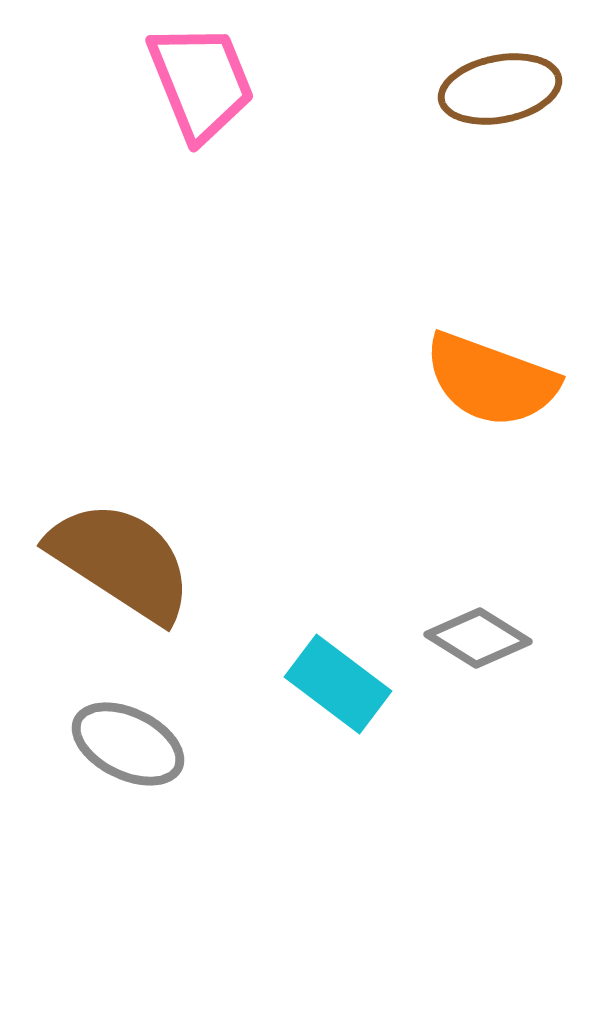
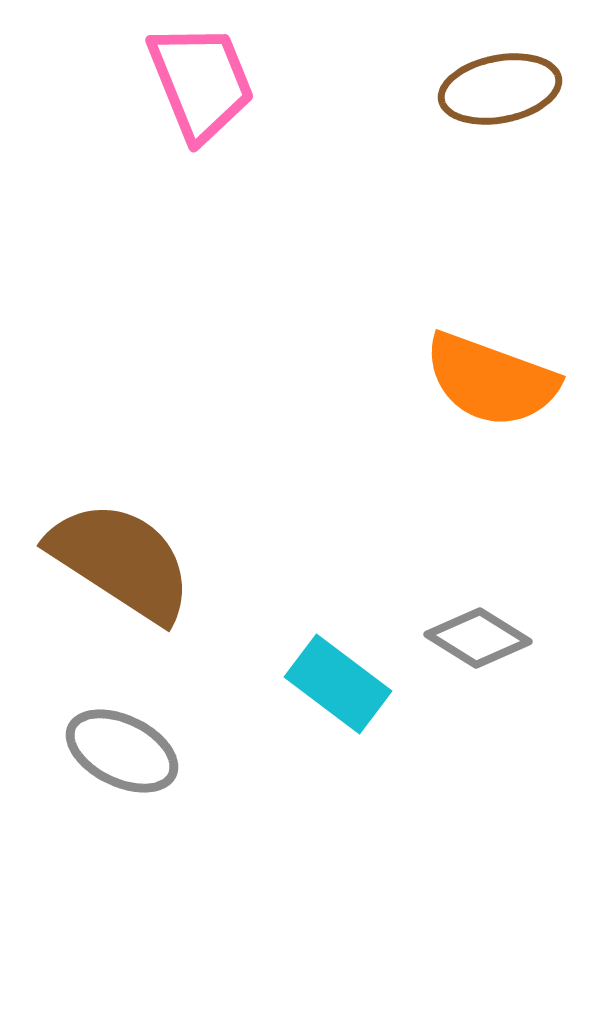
gray ellipse: moved 6 px left, 7 px down
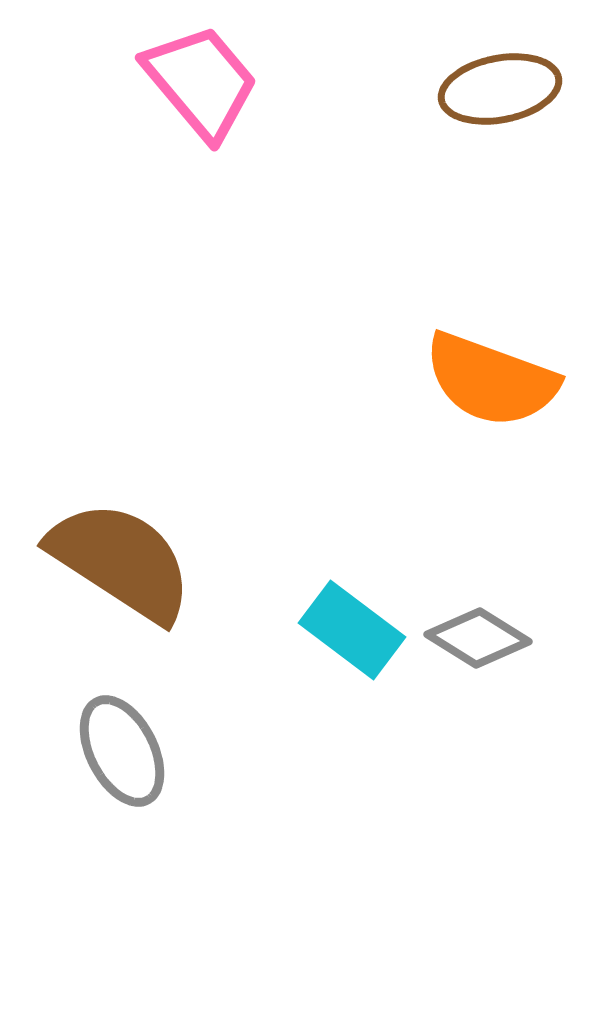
pink trapezoid: rotated 18 degrees counterclockwise
cyan rectangle: moved 14 px right, 54 px up
gray ellipse: rotated 37 degrees clockwise
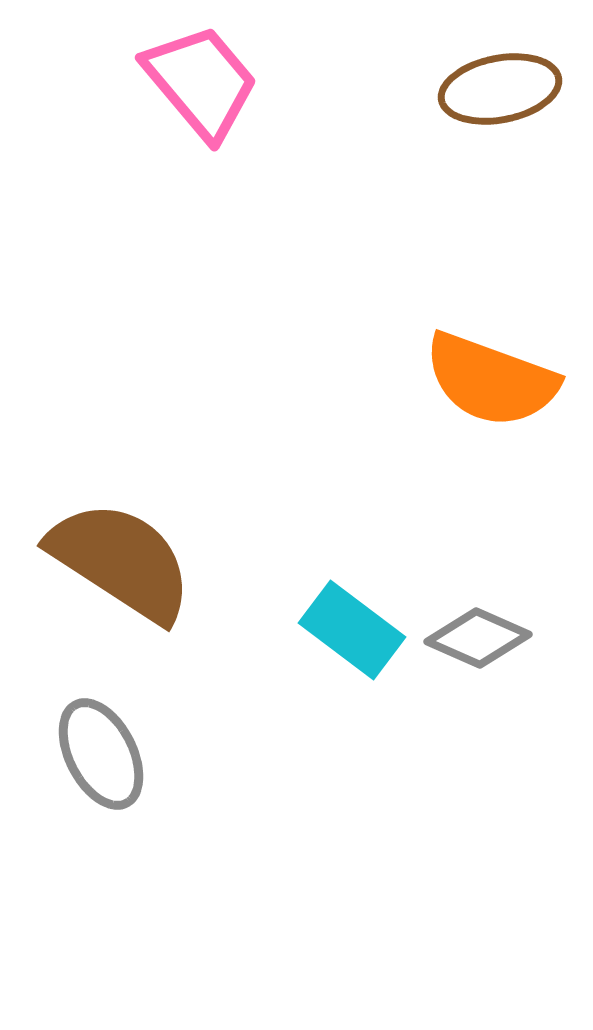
gray diamond: rotated 8 degrees counterclockwise
gray ellipse: moved 21 px left, 3 px down
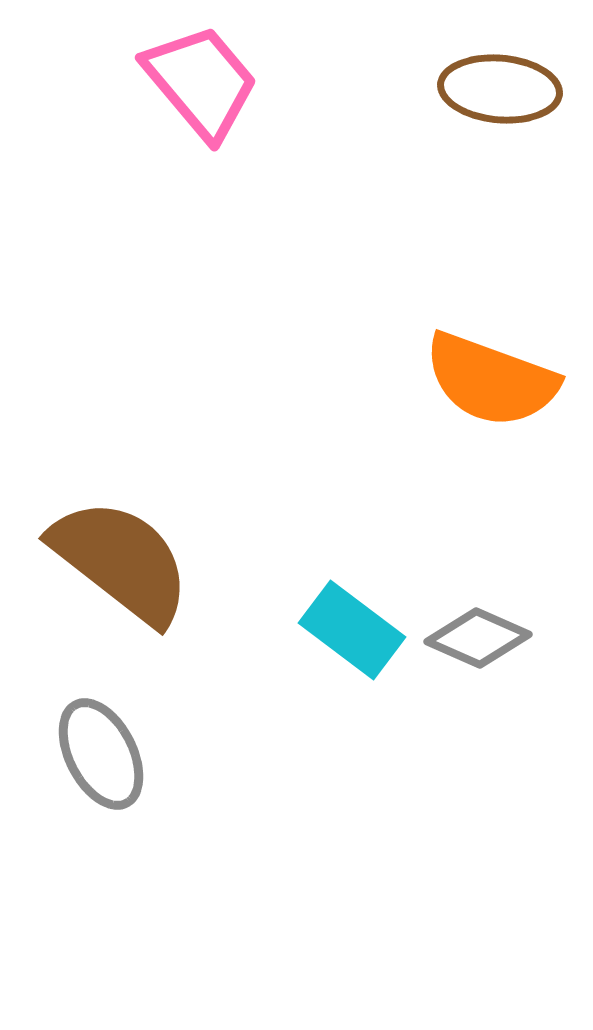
brown ellipse: rotated 16 degrees clockwise
brown semicircle: rotated 5 degrees clockwise
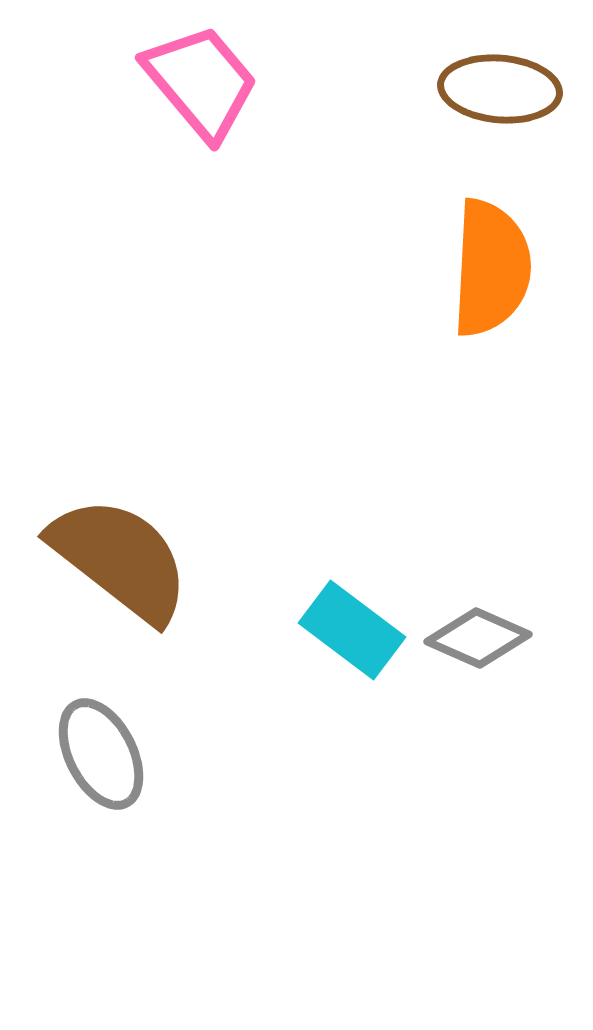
orange semicircle: moved 112 px up; rotated 107 degrees counterclockwise
brown semicircle: moved 1 px left, 2 px up
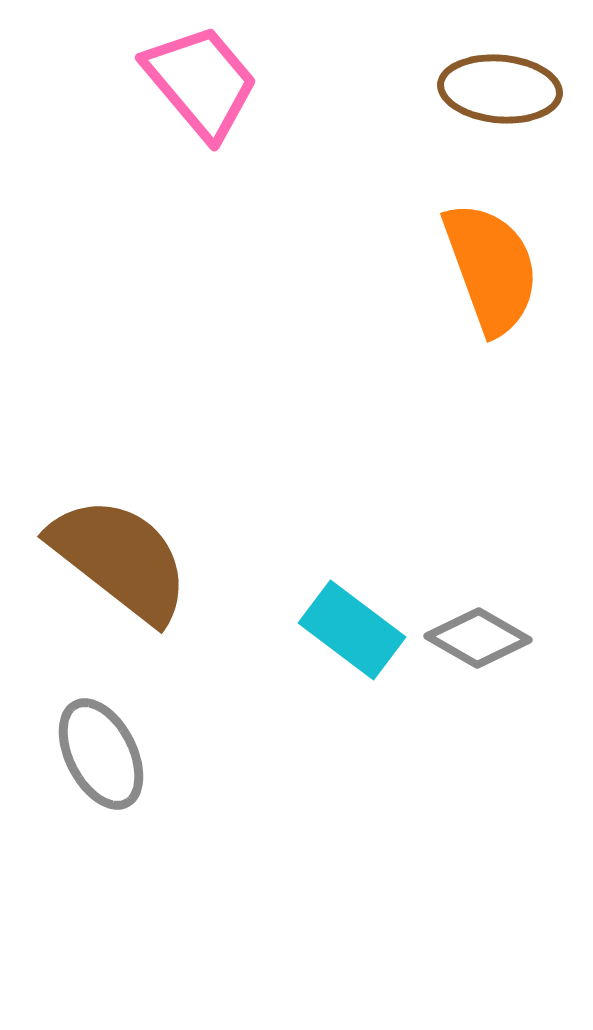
orange semicircle: rotated 23 degrees counterclockwise
gray diamond: rotated 6 degrees clockwise
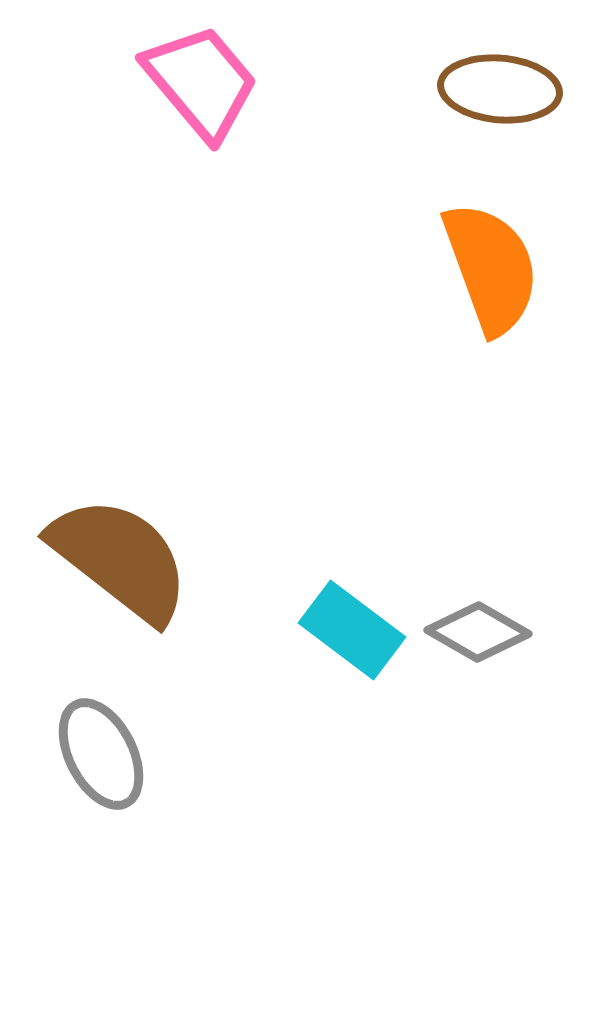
gray diamond: moved 6 px up
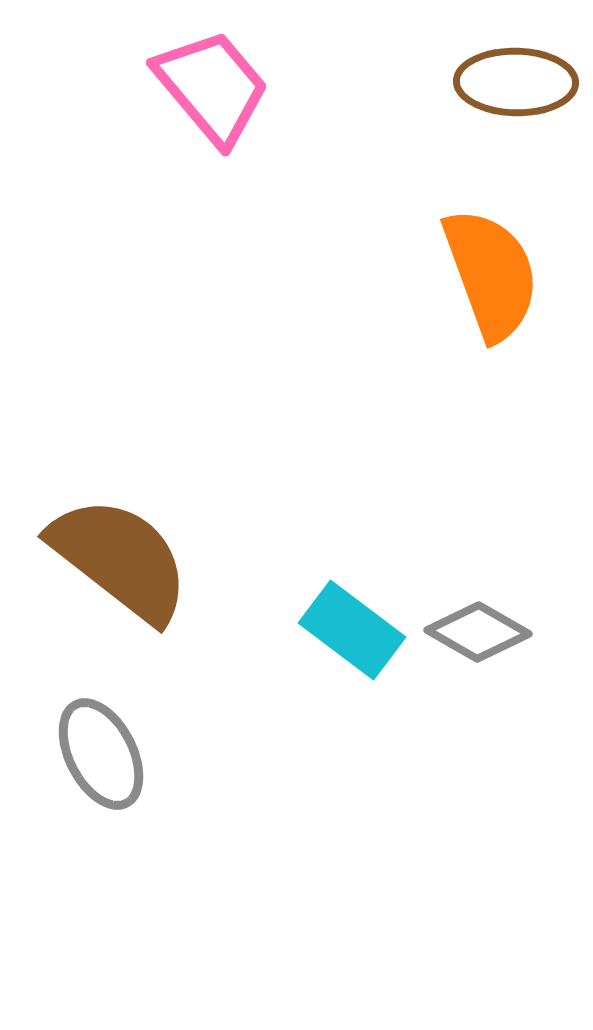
pink trapezoid: moved 11 px right, 5 px down
brown ellipse: moved 16 px right, 7 px up; rotated 4 degrees counterclockwise
orange semicircle: moved 6 px down
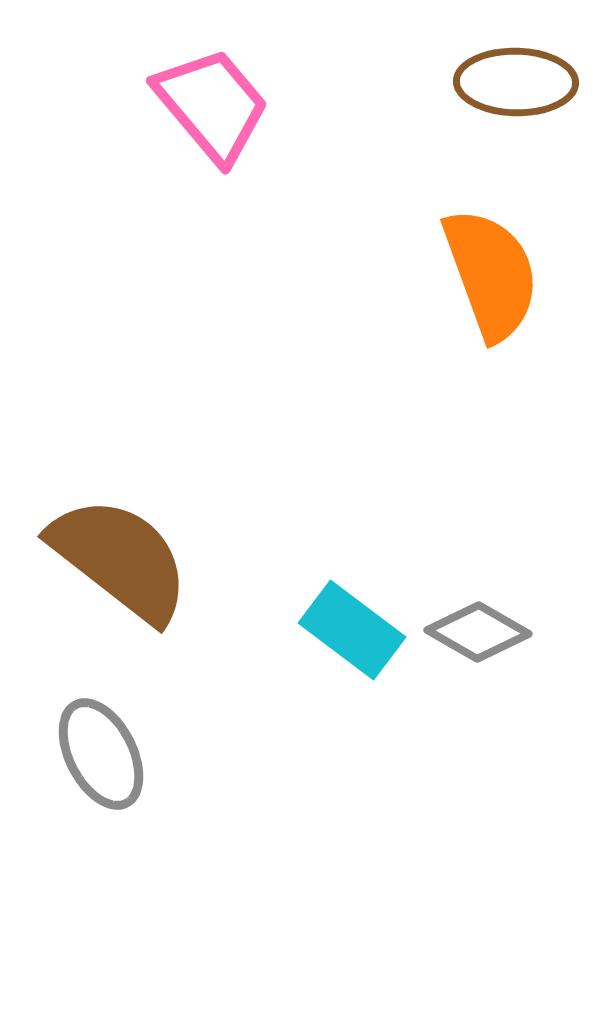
pink trapezoid: moved 18 px down
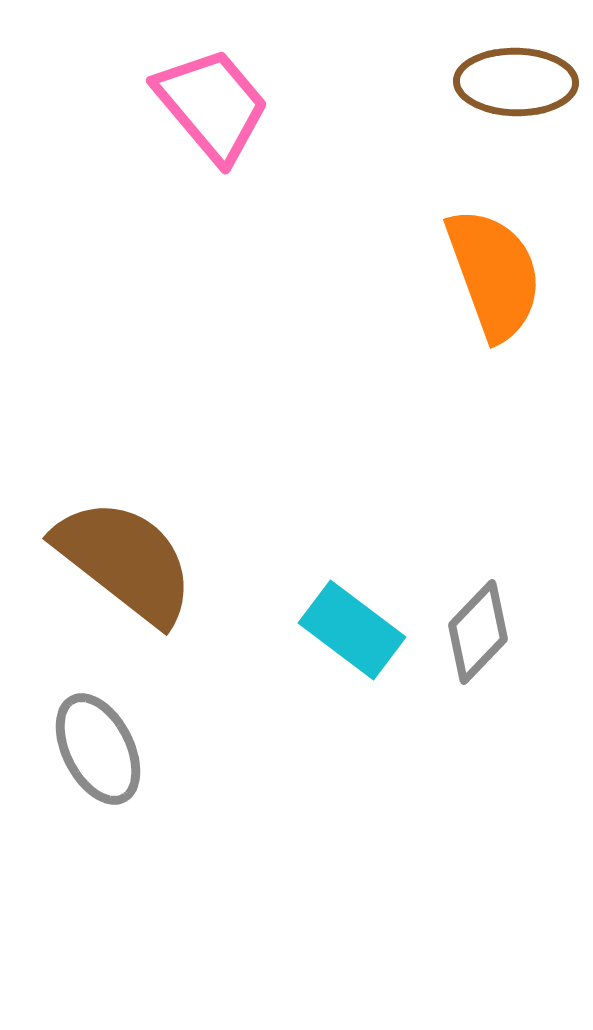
orange semicircle: moved 3 px right
brown semicircle: moved 5 px right, 2 px down
gray diamond: rotated 76 degrees counterclockwise
gray ellipse: moved 3 px left, 5 px up
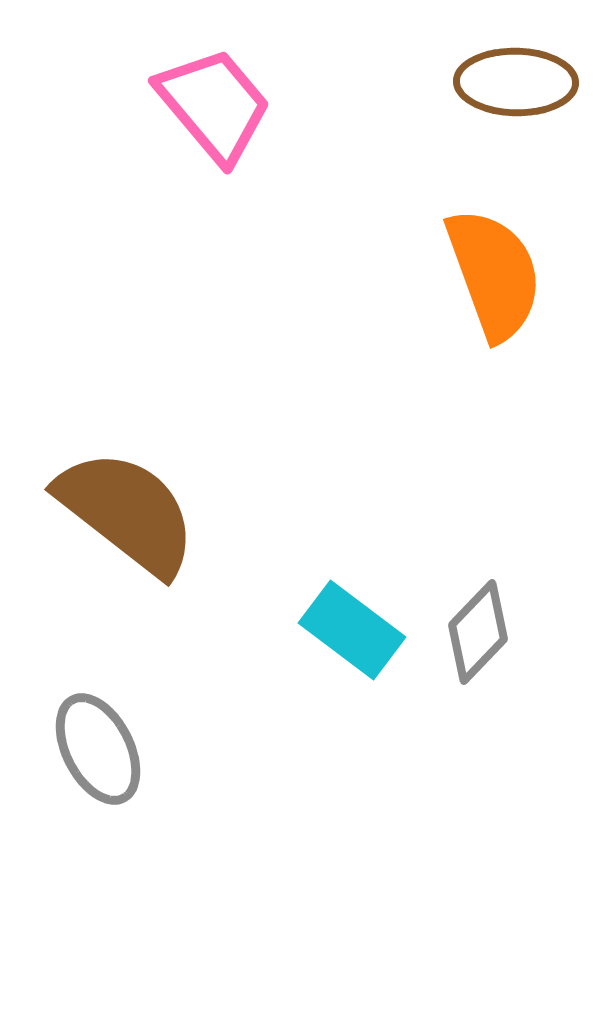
pink trapezoid: moved 2 px right
brown semicircle: moved 2 px right, 49 px up
